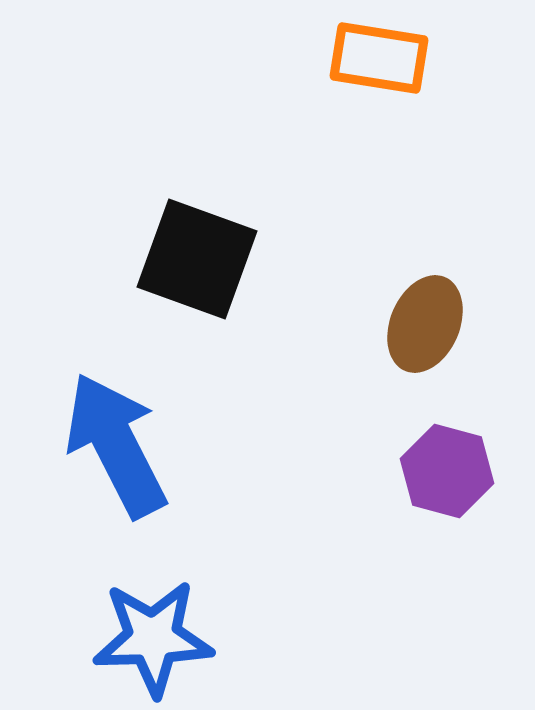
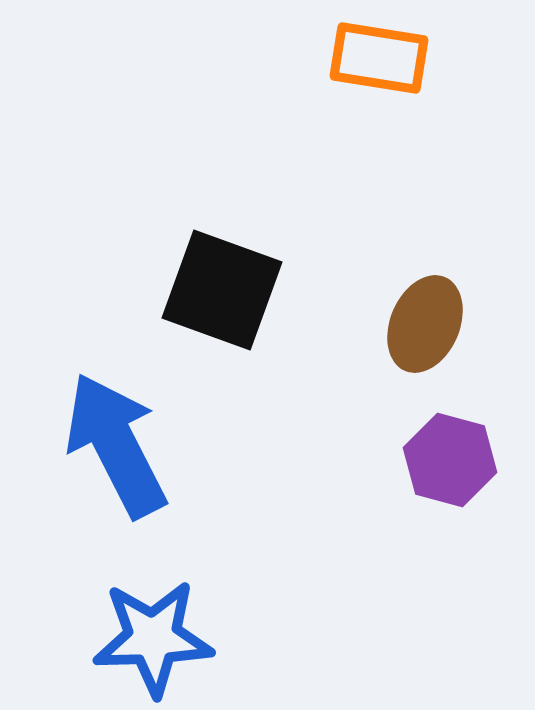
black square: moved 25 px right, 31 px down
purple hexagon: moved 3 px right, 11 px up
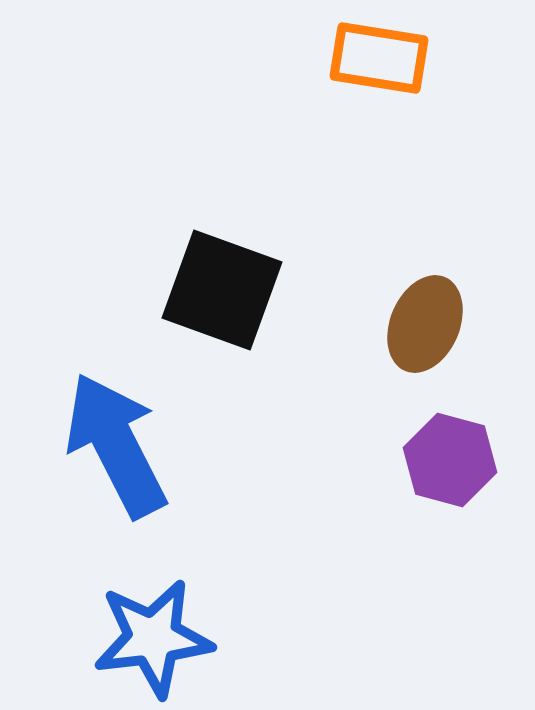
blue star: rotated 5 degrees counterclockwise
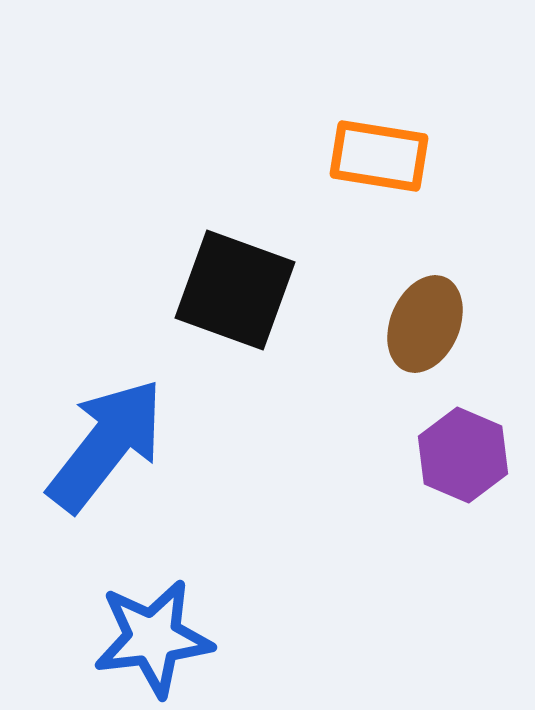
orange rectangle: moved 98 px down
black square: moved 13 px right
blue arrow: moved 10 px left; rotated 65 degrees clockwise
purple hexagon: moved 13 px right, 5 px up; rotated 8 degrees clockwise
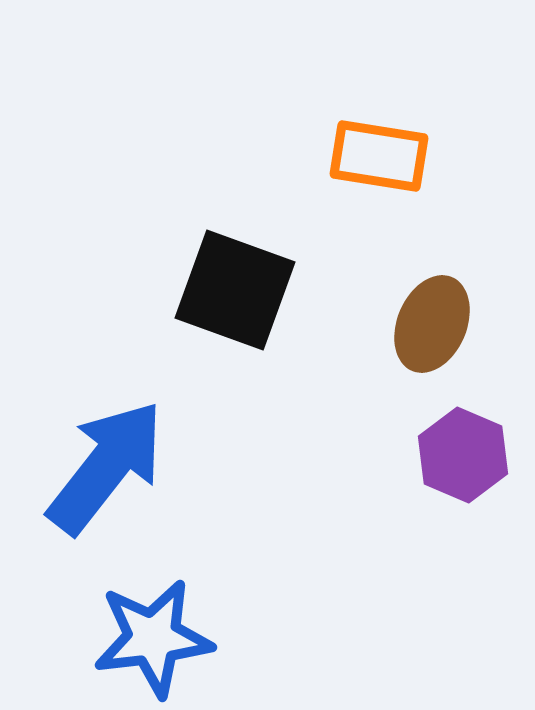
brown ellipse: moved 7 px right
blue arrow: moved 22 px down
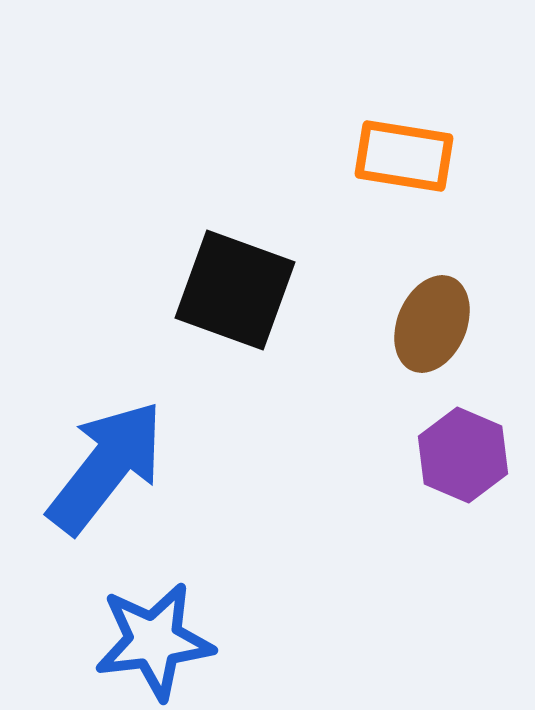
orange rectangle: moved 25 px right
blue star: moved 1 px right, 3 px down
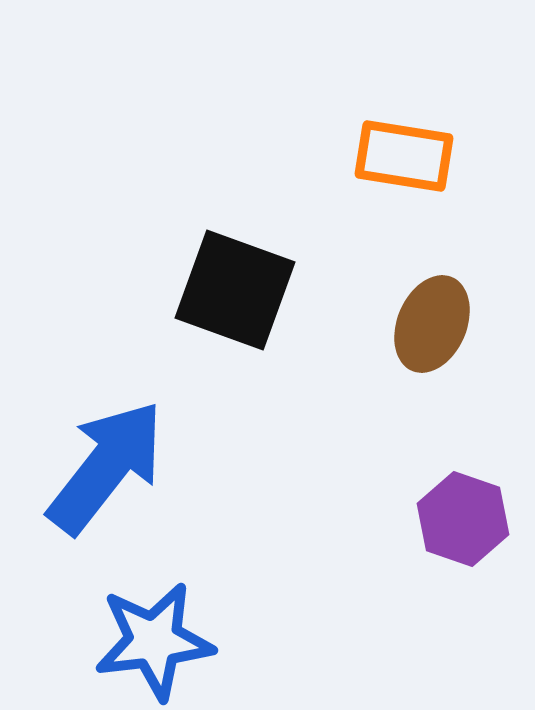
purple hexagon: moved 64 px down; rotated 4 degrees counterclockwise
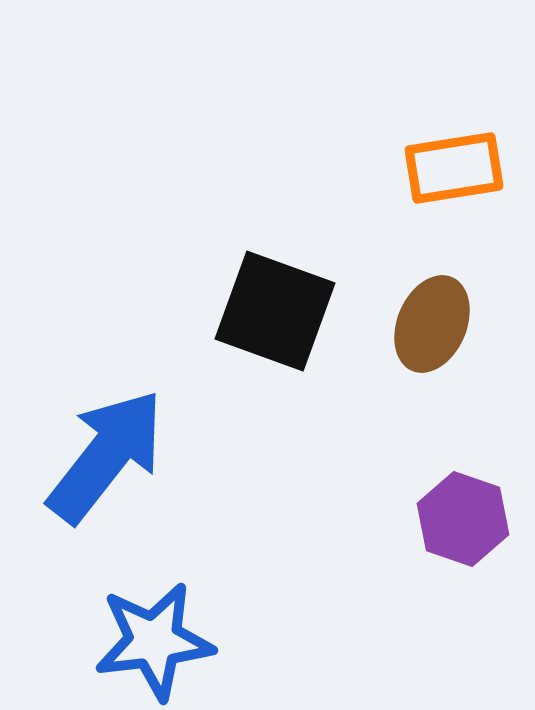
orange rectangle: moved 50 px right, 12 px down; rotated 18 degrees counterclockwise
black square: moved 40 px right, 21 px down
blue arrow: moved 11 px up
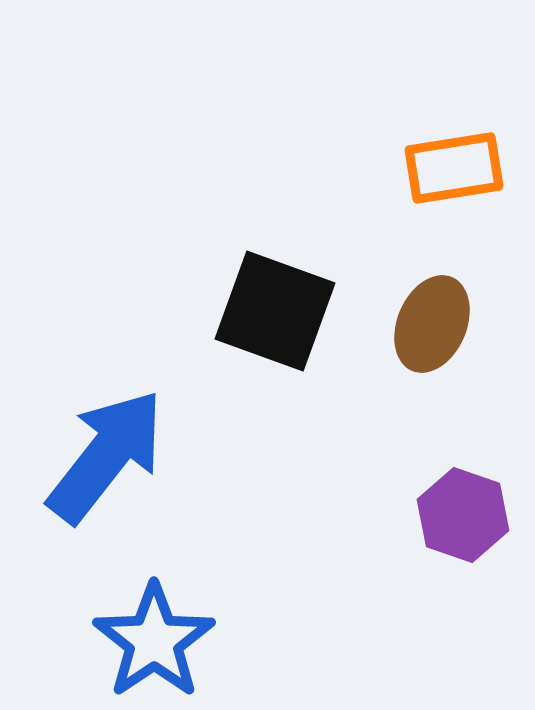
purple hexagon: moved 4 px up
blue star: rotated 27 degrees counterclockwise
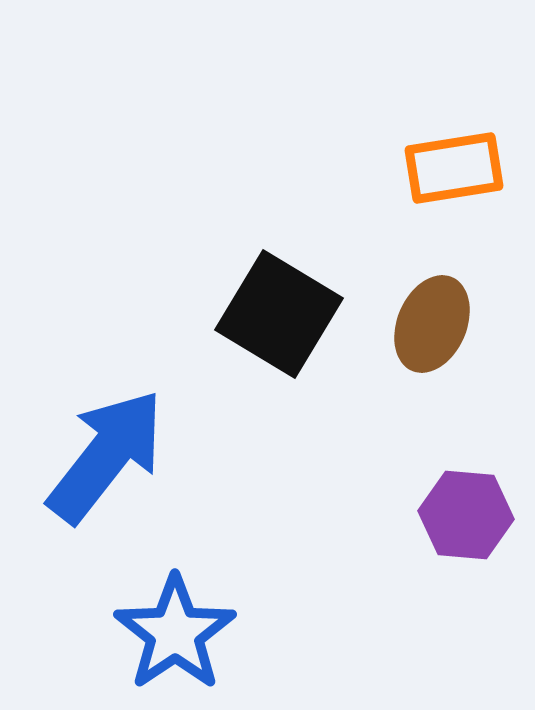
black square: moved 4 px right, 3 px down; rotated 11 degrees clockwise
purple hexagon: moved 3 px right; rotated 14 degrees counterclockwise
blue star: moved 21 px right, 8 px up
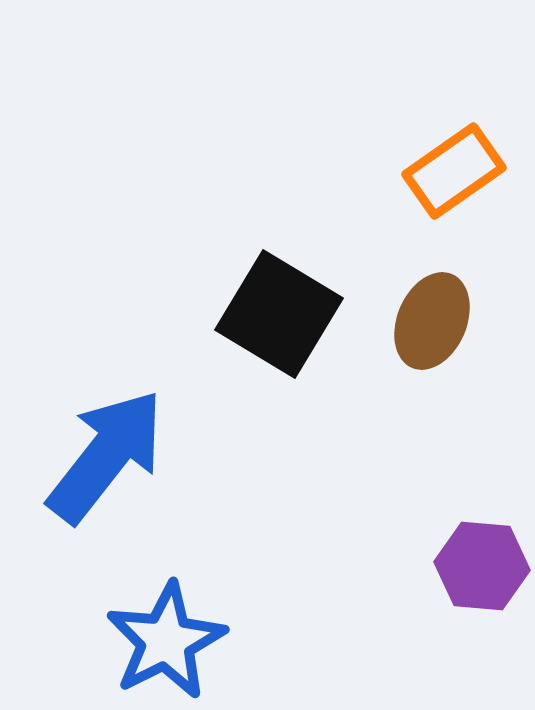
orange rectangle: moved 3 px down; rotated 26 degrees counterclockwise
brown ellipse: moved 3 px up
purple hexagon: moved 16 px right, 51 px down
blue star: moved 9 px left, 8 px down; rotated 7 degrees clockwise
